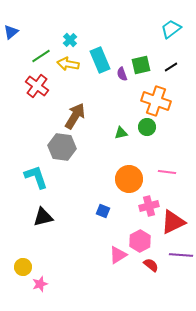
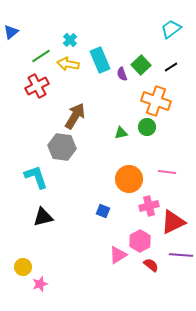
green square: rotated 30 degrees counterclockwise
red cross: rotated 25 degrees clockwise
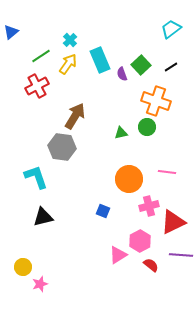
yellow arrow: rotated 115 degrees clockwise
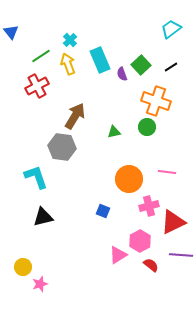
blue triangle: rotated 28 degrees counterclockwise
yellow arrow: rotated 55 degrees counterclockwise
green triangle: moved 7 px left, 1 px up
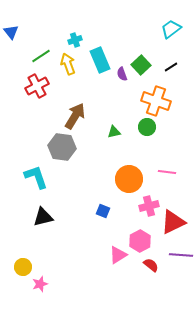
cyan cross: moved 5 px right; rotated 24 degrees clockwise
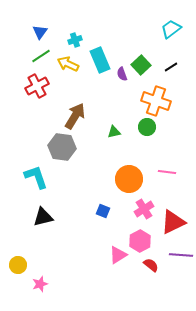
blue triangle: moved 29 px right; rotated 14 degrees clockwise
yellow arrow: rotated 45 degrees counterclockwise
pink cross: moved 5 px left, 3 px down; rotated 18 degrees counterclockwise
yellow circle: moved 5 px left, 2 px up
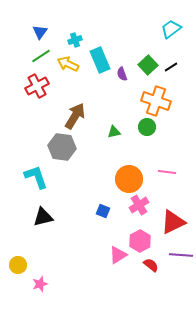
green square: moved 7 px right
pink cross: moved 5 px left, 4 px up
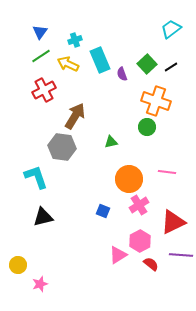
green square: moved 1 px left, 1 px up
red cross: moved 7 px right, 4 px down
green triangle: moved 3 px left, 10 px down
red semicircle: moved 1 px up
